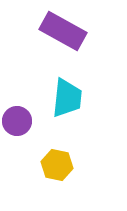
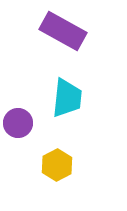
purple circle: moved 1 px right, 2 px down
yellow hexagon: rotated 20 degrees clockwise
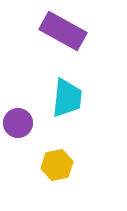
yellow hexagon: rotated 16 degrees clockwise
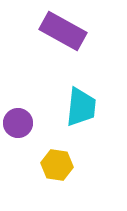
cyan trapezoid: moved 14 px right, 9 px down
yellow hexagon: rotated 20 degrees clockwise
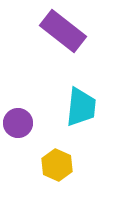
purple rectangle: rotated 9 degrees clockwise
yellow hexagon: rotated 16 degrees clockwise
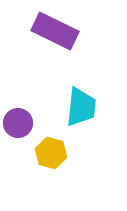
purple rectangle: moved 8 px left; rotated 12 degrees counterclockwise
yellow hexagon: moved 6 px left, 12 px up; rotated 8 degrees counterclockwise
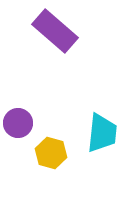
purple rectangle: rotated 15 degrees clockwise
cyan trapezoid: moved 21 px right, 26 px down
